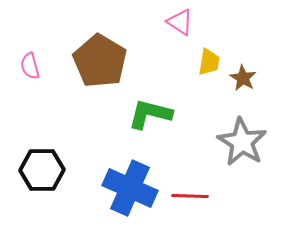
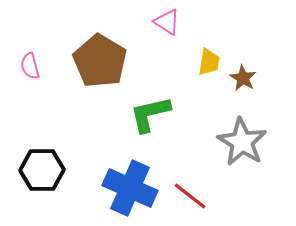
pink triangle: moved 13 px left
green L-shape: rotated 27 degrees counterclockwise
red line: rotated 36 degrees clockwise
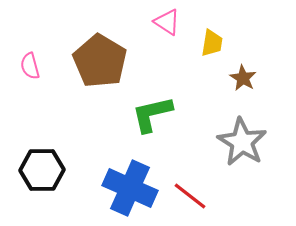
yellow trapezoid: moved 3 px right, 19 px up
green L-shape: moved 2 px right
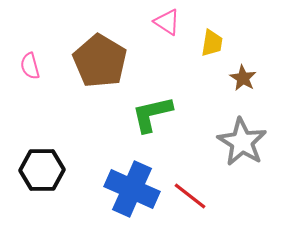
blue cross: moved 2 px right, 1 px down
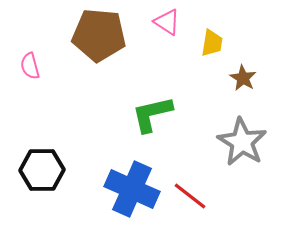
brown pentagon: moved 1 px left, 26 px up; rotated 26 degrees counterclockwise
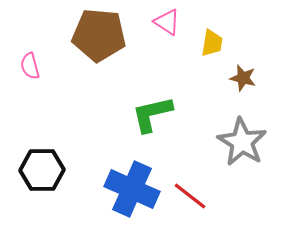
brown star: rotated 16 degrees counterclockwise
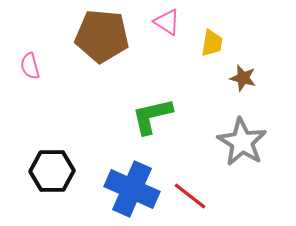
brown pentagon: moved 3 px right, 1 px down
green L-shape: moved 2 px down
black hexagon: moved 10 px right, 1 px down
